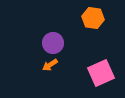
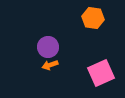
purple circle: moved 5 px left, 4 px down
orange arrow: rotated 14 degrees clockwise
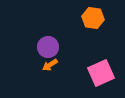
orange arrow: rotated 14 degrees counterclockwise
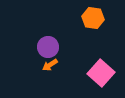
pink square: rotated 24 degrees counterclockwise
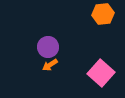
orange hexagon: moved 10 px right, 4 px up; rotated 15 degrees counterclockwise
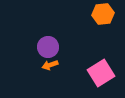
orange arrow: rotated 14 degrees clockwise
pink square: rotated 16 degrees clockwise
